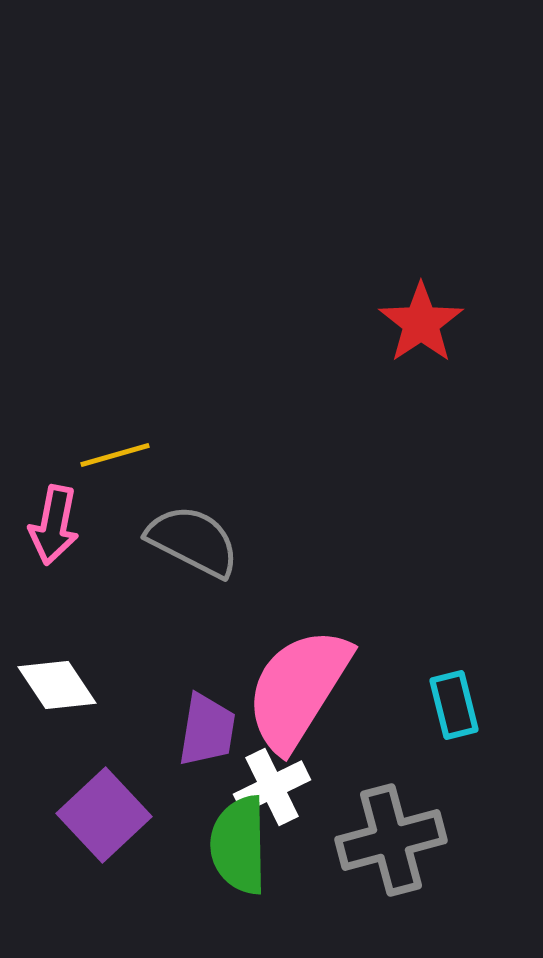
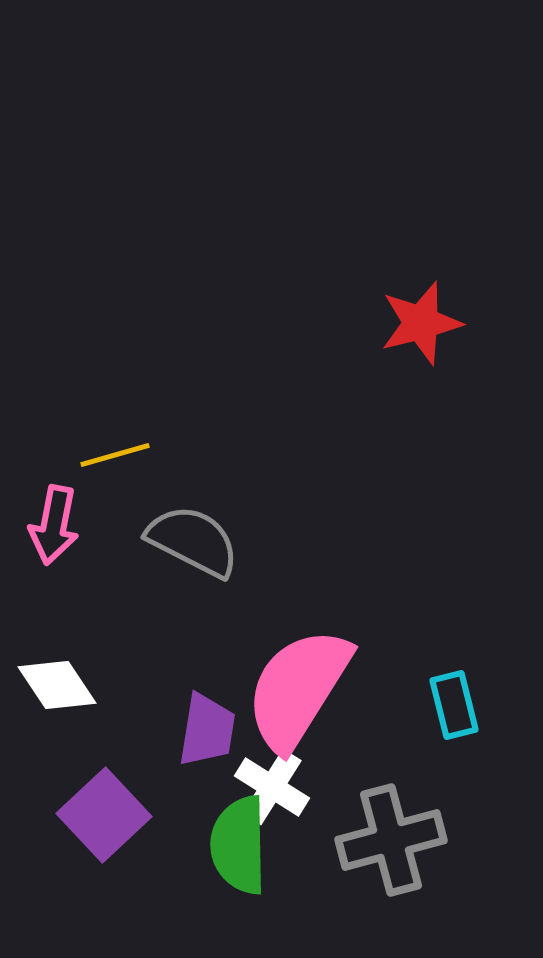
red star: rotated 20 degrees clockwise
white cross: rotated 32 degrees counterclockwise
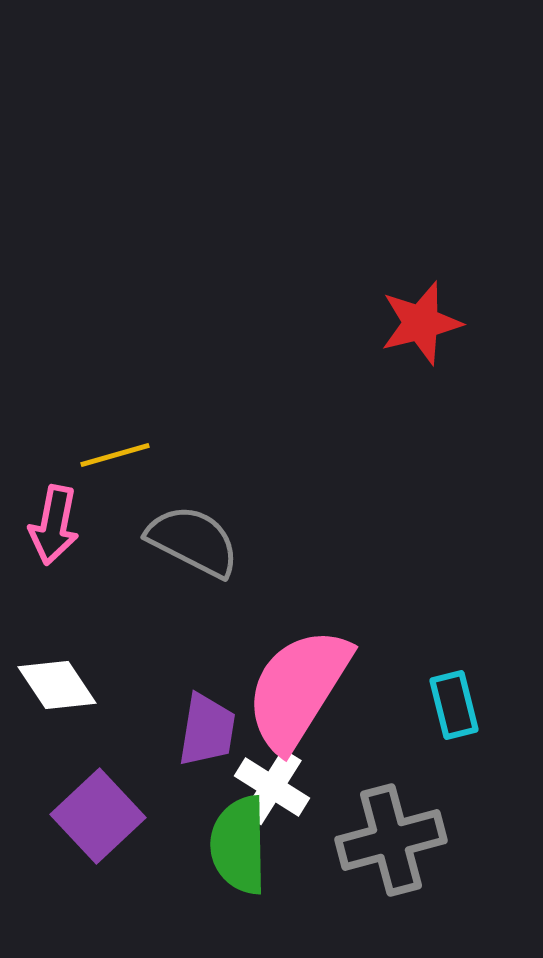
purple square: moved 6 px left, 1 px down
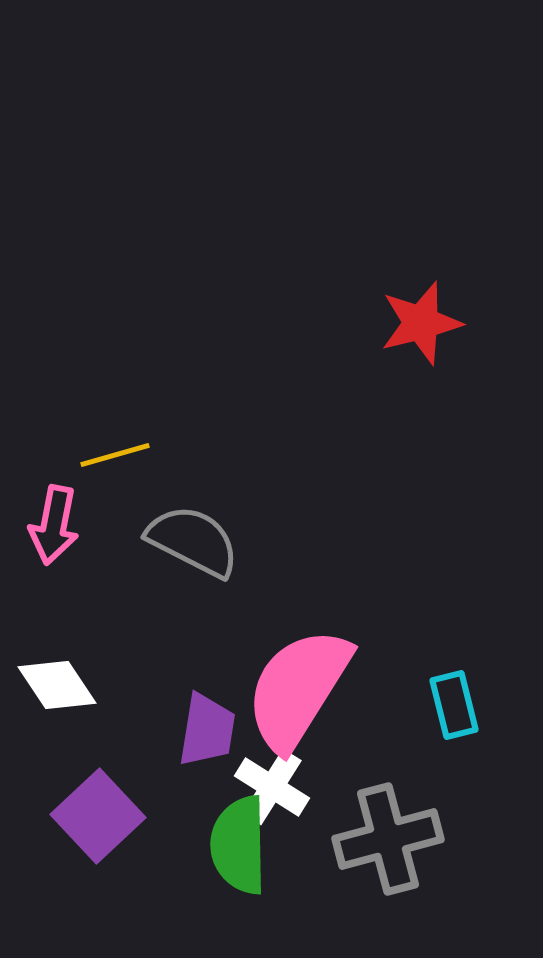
gray cross: moved 3 px left, 1 px up
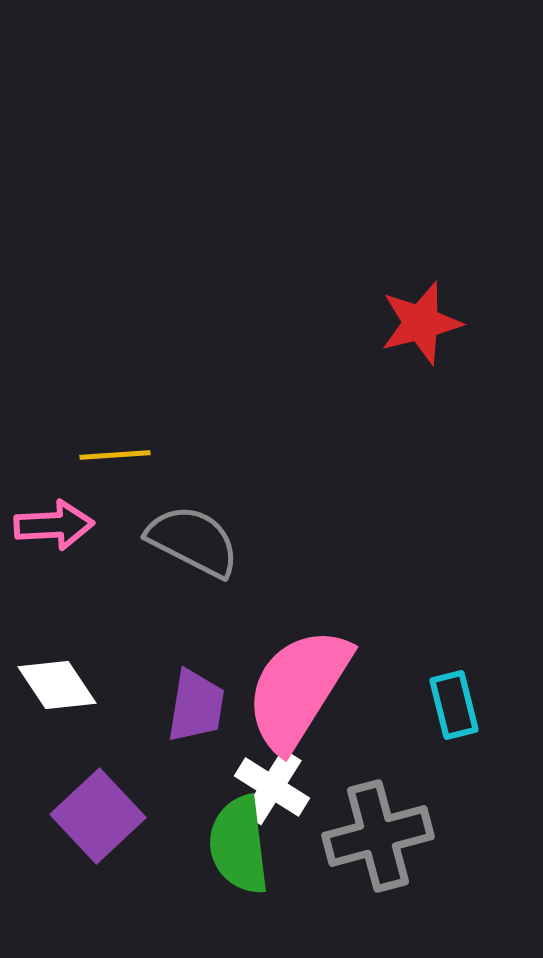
yellow line: rotated 12 degrees clockwise
pink arrow: rotated 104 degrees counterclockwise
purple trapezoid: moved 11 px left, 24 px up
gray cross: moved 10 px left, 3 px up
green semicircle: rotated 6 degrees counterclockwise
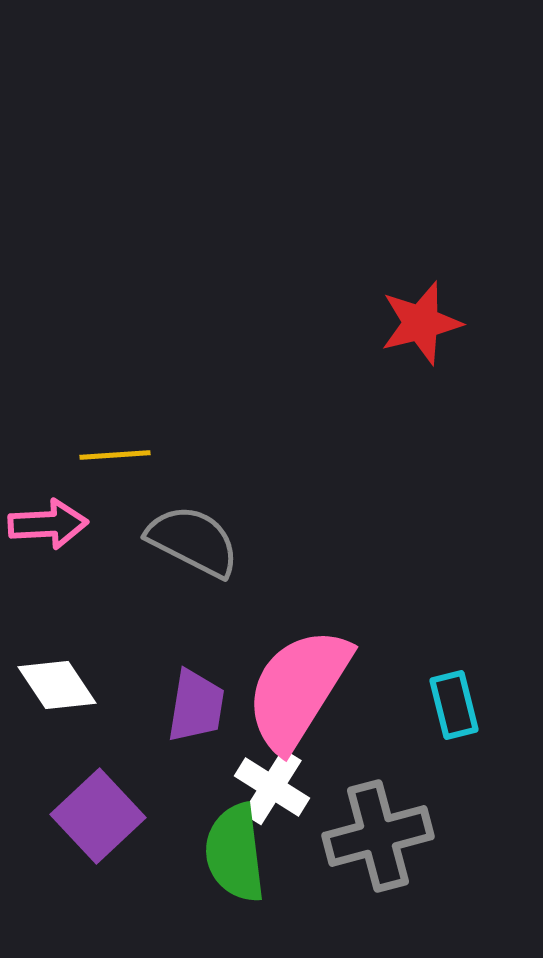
pink arrow: moved 6 px left, 1 px up
green semicircle: moved 4 px left, 8 px down
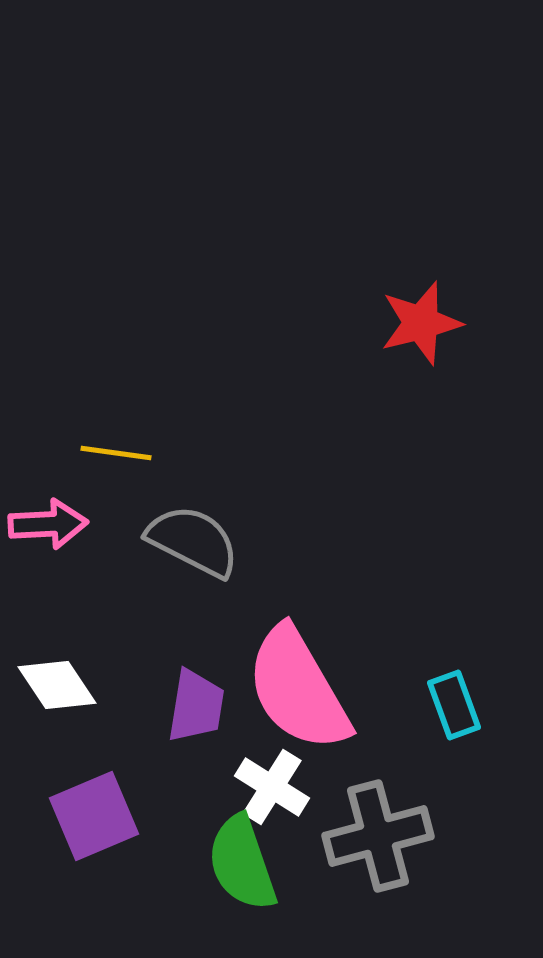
yellow line: moved 1 px right, 2 px up; rotated 12 degrees clockwise
pink semicircle: rotated 62 degrees counterclockwise
cyan rectangle: rotated 6 degrees counterclockwise
purple square: moved 4 px left; rotated 20 degrees clockwise
green semicircle: moved 7 px right, 10 px down; rotated 12 degrees counterclockwise
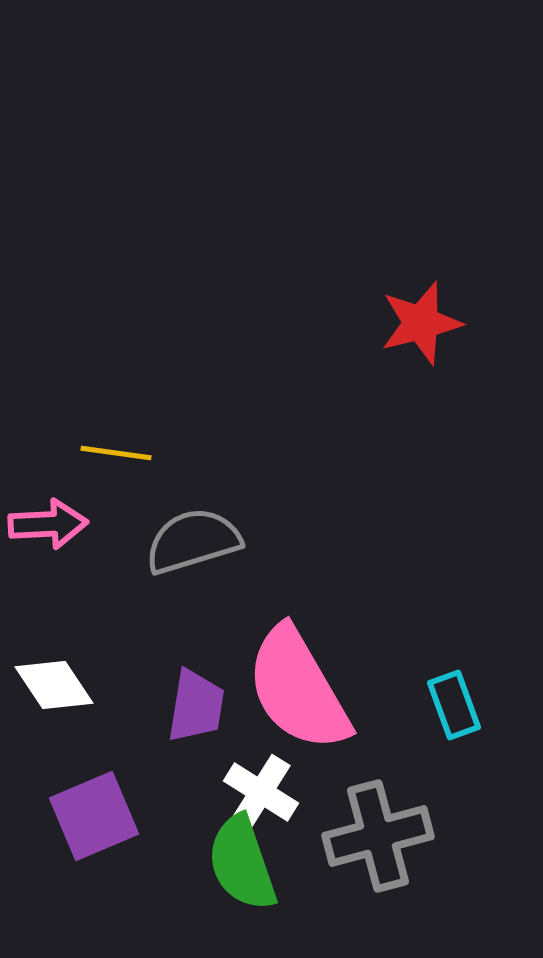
gray semicircle: rotated 44 degrees counterclockwise
white diamond: moved 3 px left
white cross: moved 11 px left, 5 px down
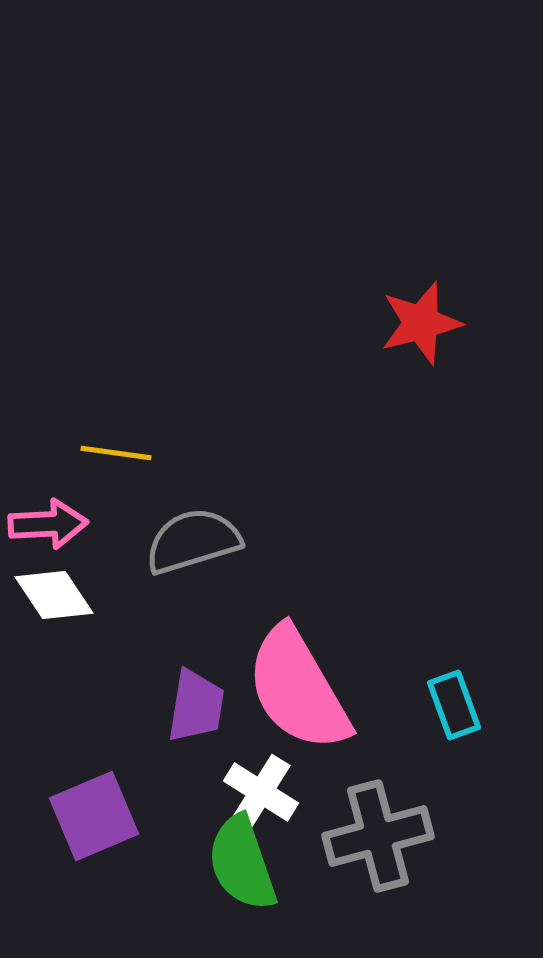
white diamond: moved 90 px up
